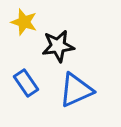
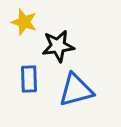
blue rectangle: moved 3 px right, 4 px up; rotated 32 degrees clockwise
blue triangle: rotated 9 degrees clockwise
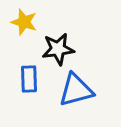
black star: moved 3 px down
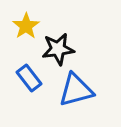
yellow star: moved 2 px right, 4 px down; rotated 20 degrees clockwise
blue rectangle: moved 1 px up; rotated 36 degrees counterclockwise
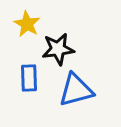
yellow star: moved 1 px right, 2 px up; rotated 8 degrees counterclockwise
blue rectangle: rotated 36 degrees clockwise
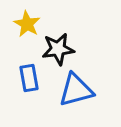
blue rectangle: rotated 8 degrees counterclockwise
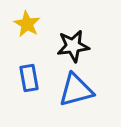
black star: moved 15 px right, 3 px up
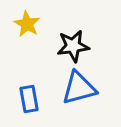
blue rectangle: moved 21 px down
blue triangle: moved 3 px right, 2 px up
